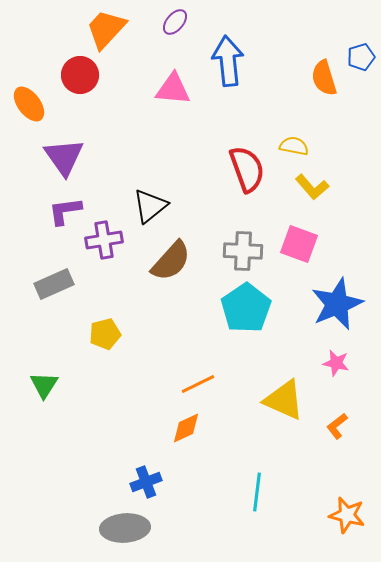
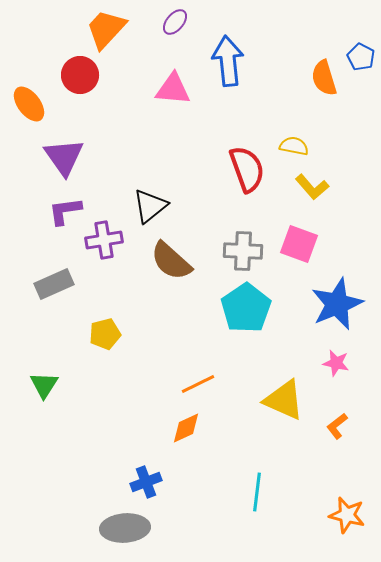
blue pentagon: rotated 28 degrees counterclockwise
brown semicircle: rotated 90 degrees clockwise
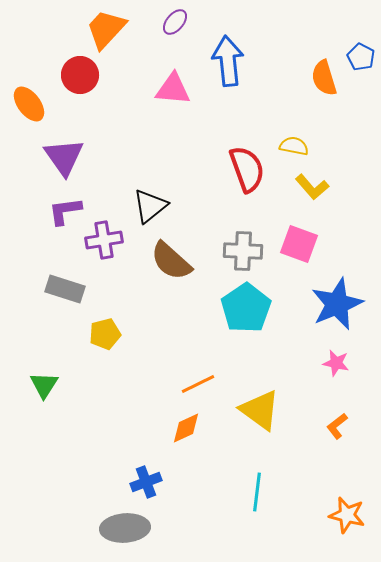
gray rectangle: moved 11 px right, 5 px down; rotated 42 degrees clockwise
yellow triangle: moved 24 px left, 10 px down; rotated 12 degrees clockwise
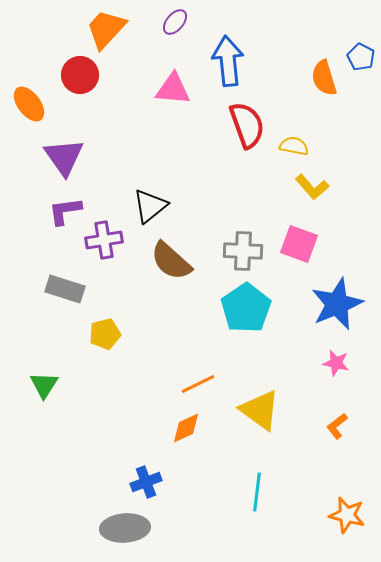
red semicircle: moved 44 px up
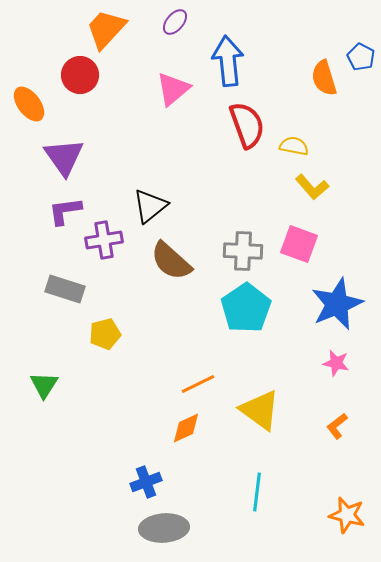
pink triangle: rotated 45 degrees counterclockwise
gray ellipse: moved 39 px right
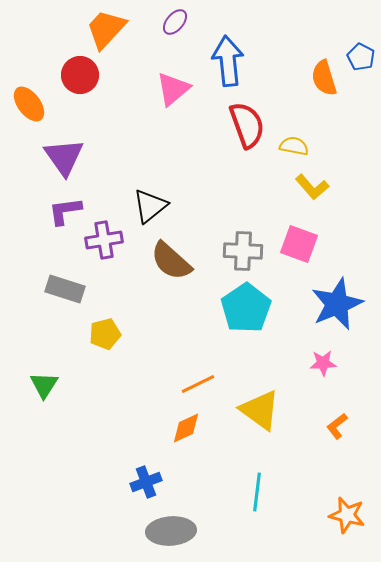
pink star: moved 13 px left; rotated 16 degrees counterclockwise
gray ellipse: moved 7 px right, 3 px down
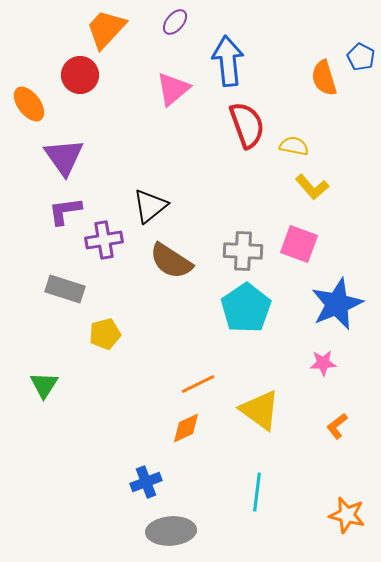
brown semicircle: rotated 9 degrees counterclockwise
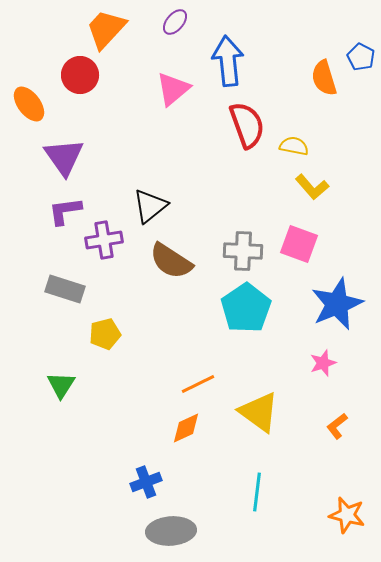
pink star: rotated 16 degrees counterclockwise
green triangle: moved 17 px right
yellow triangle: moved 1 px left, 2 px down
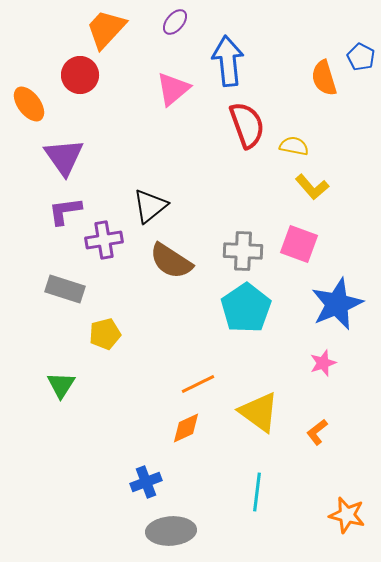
orange L-shape: moved 20 px left, 6 px down
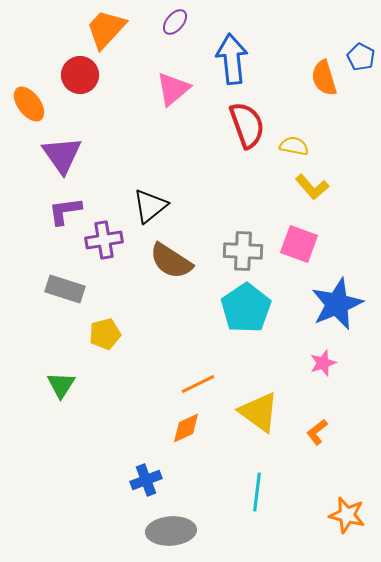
blue arrow: moved 4 px right, 2 px up
purple triangle: moved 2 px left, 2 px up
blue cross: moved 2 px up
